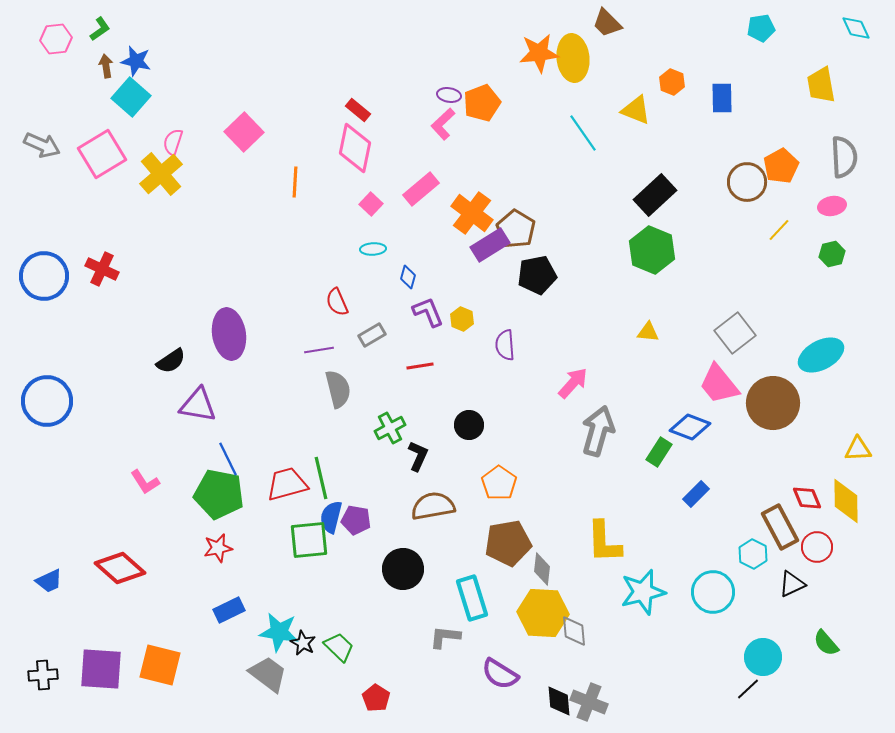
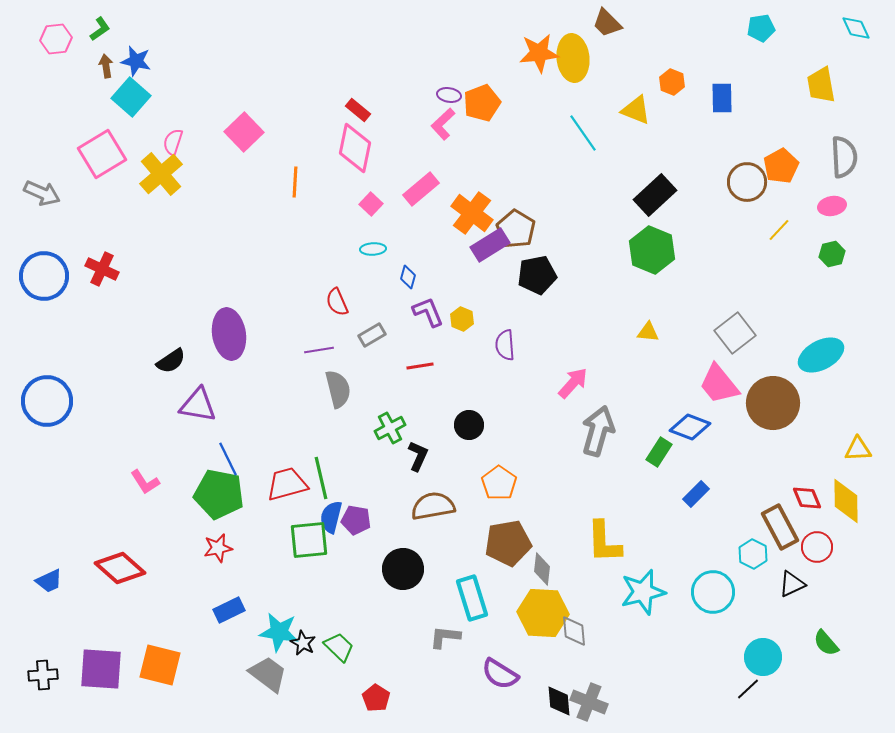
gray arrow at (42, 145): moved 48 px down
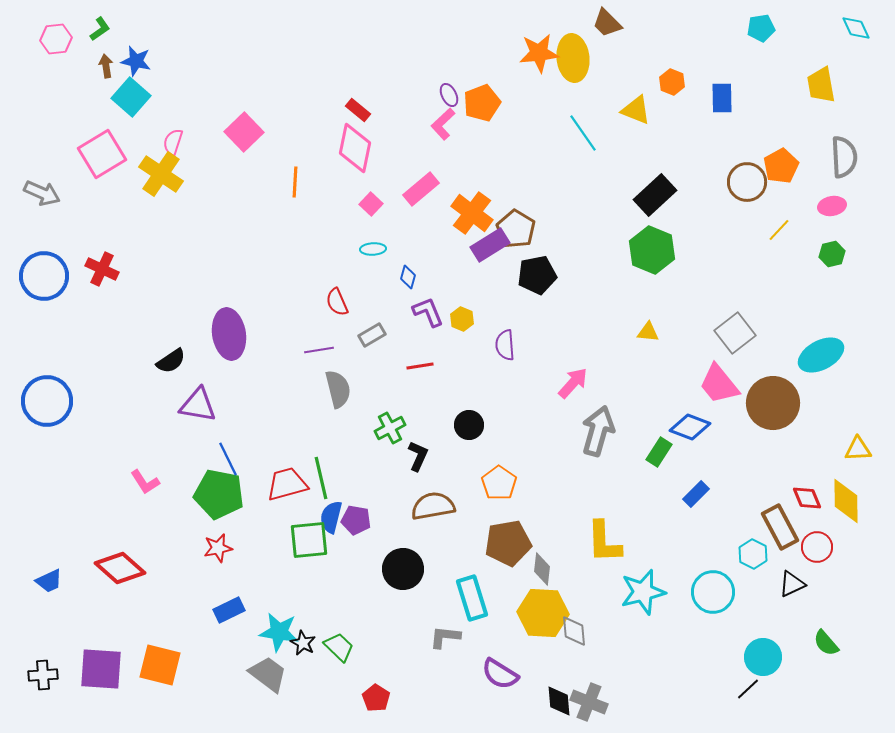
purple ellipse at (449, 95): rotated 55 degrees clockwise
yellow cross at (161, 174): rotated 15 degrees counterclockwise
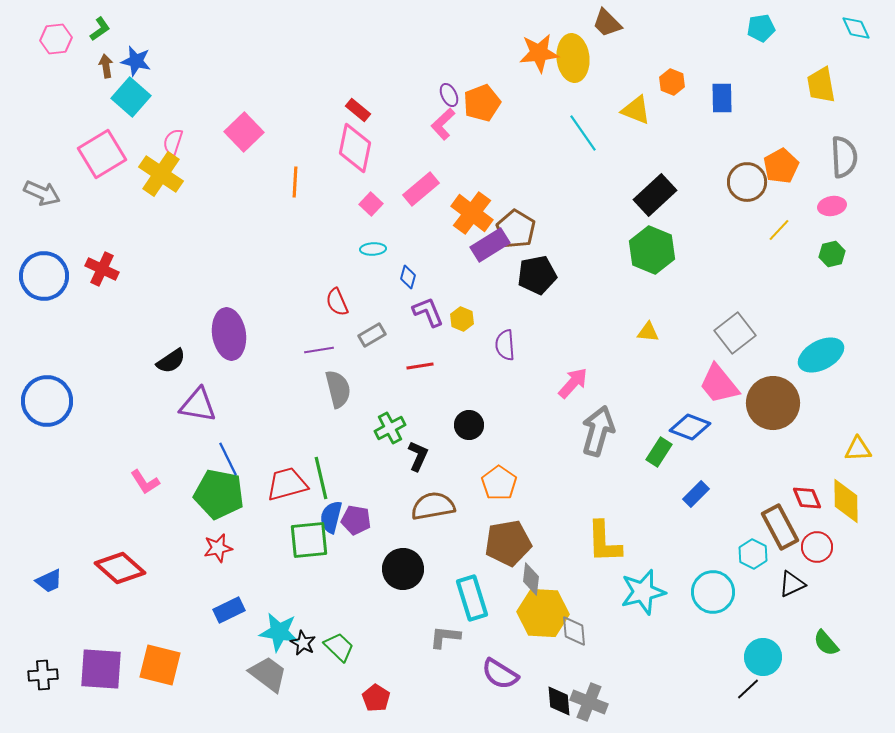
gray diamond at (542, 569): moved 11 px left, 10 px down
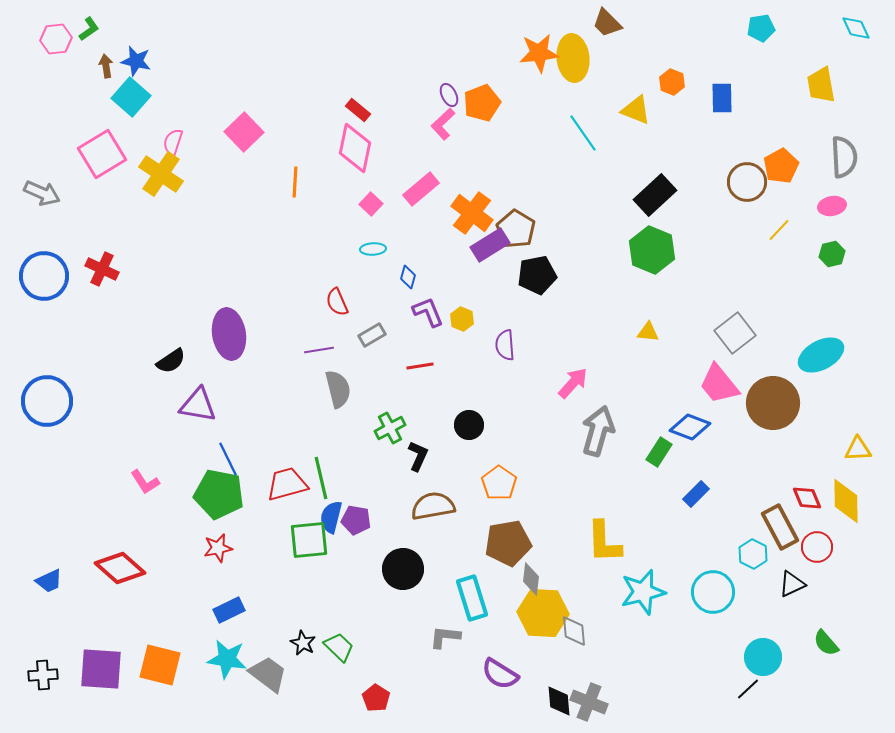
green L-shape at (100, 29): moved 11 px left
cyan star at (279, 632): moved 52 px left, 27 px down
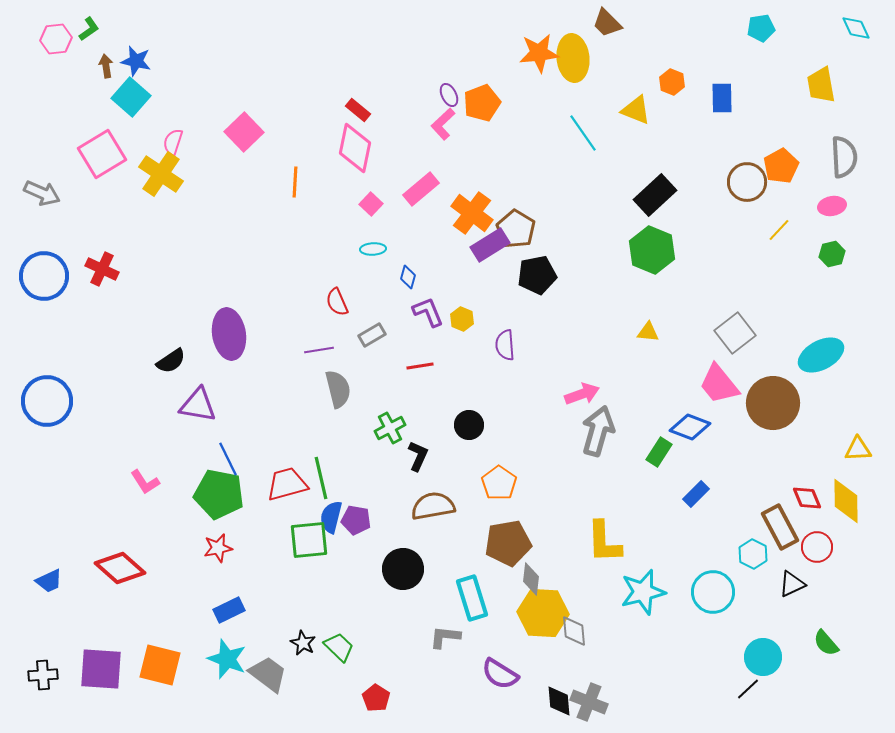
pink arrow at (573, 383): moved 9 px right, 11 px down; rotated 28 degrees clockwise
cyan star at (227, 659): rotated 12 degrees clockwise
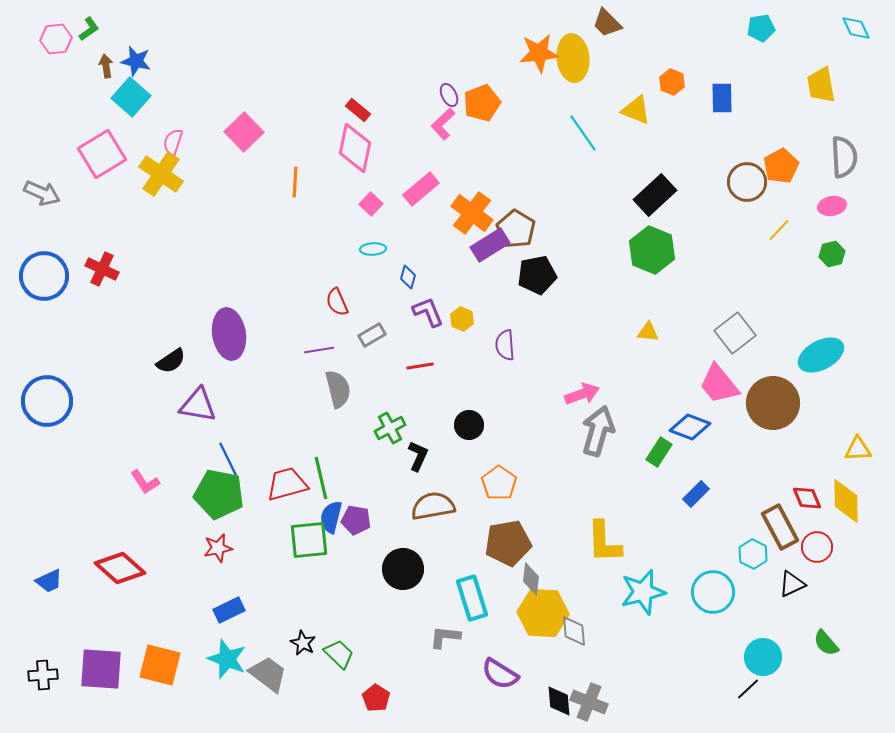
green trapezoid at (339, 647): moved 7 px down
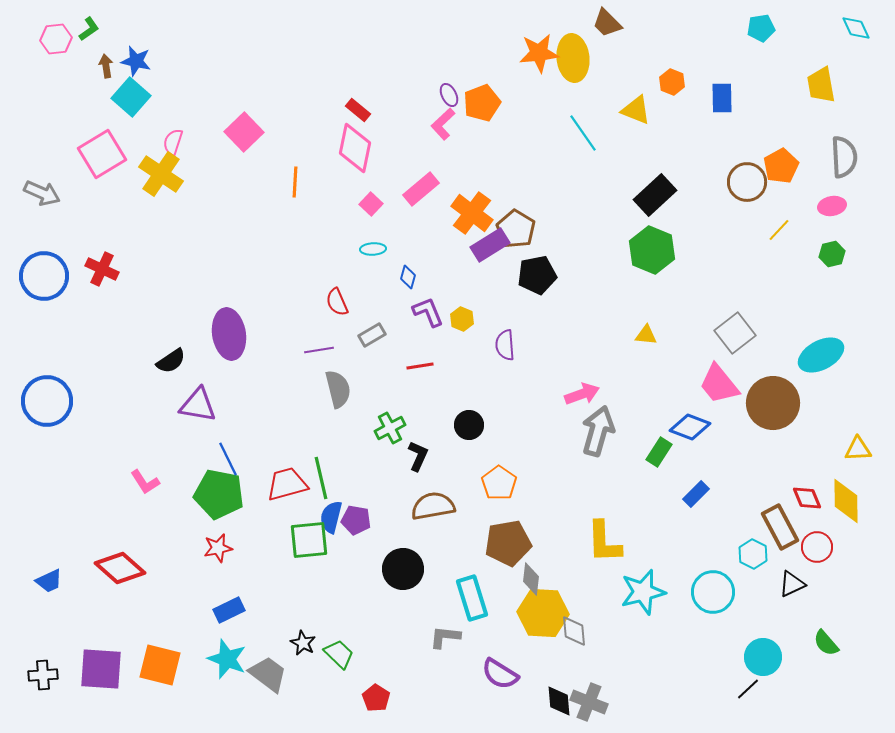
yellow triangle at (648, 332): moved 2 px left, 3 px down
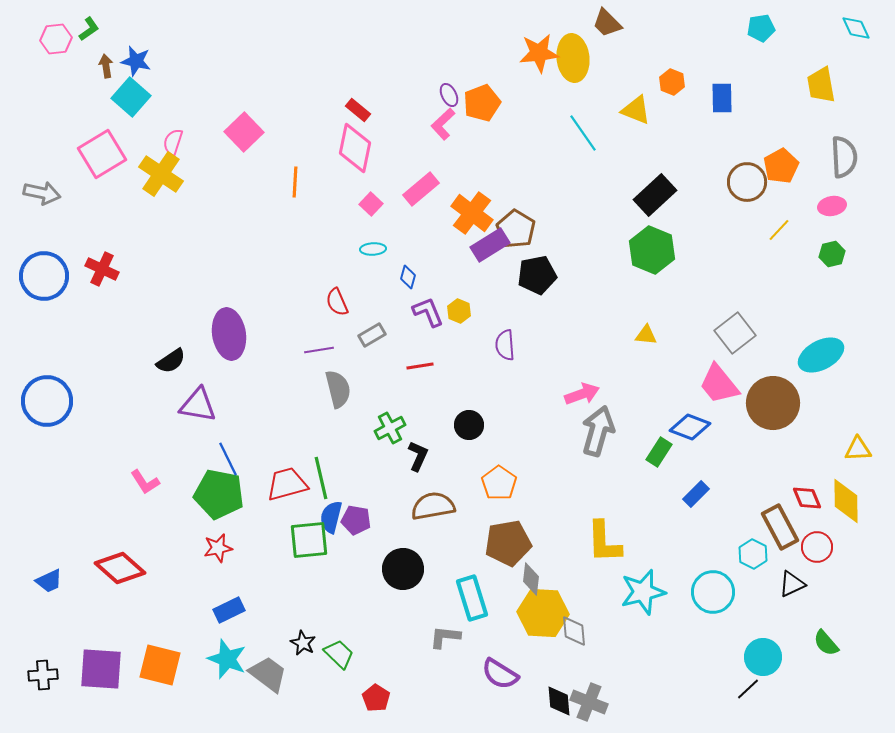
gray arrow at (42, 193): rotated 12 degrees counterclockwise
yellow hexagon at (462, 319): moved 3 px left, 8 px up
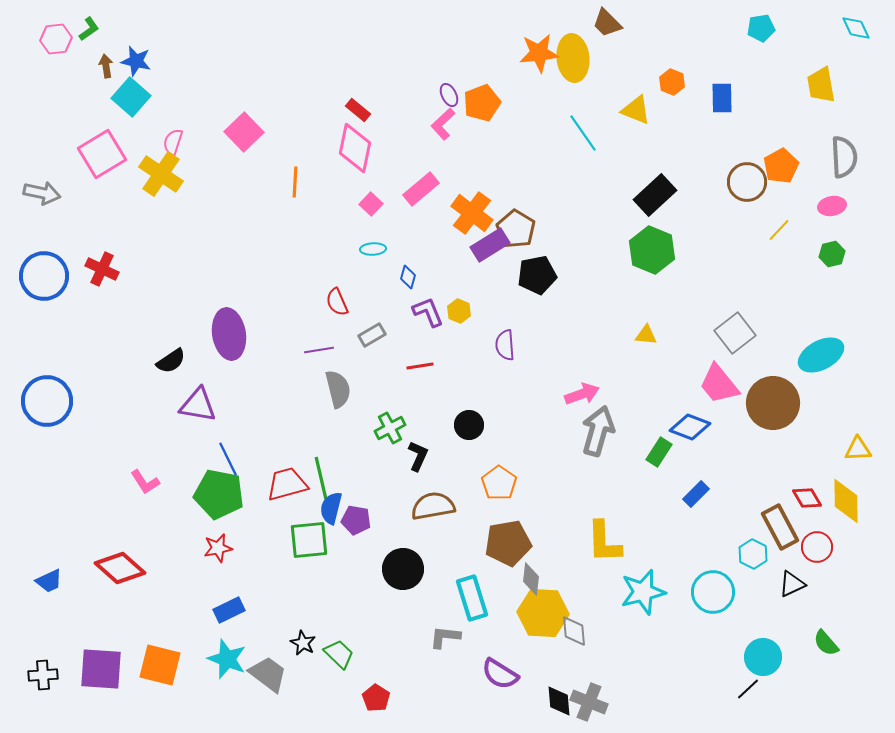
red diamond at (807, 498): rotated 8 degrees counterclockwise
blue semicircle at (331, 517): moved 9 px up
